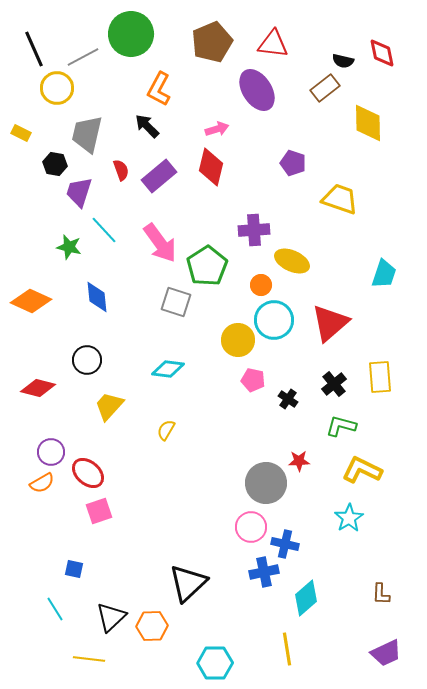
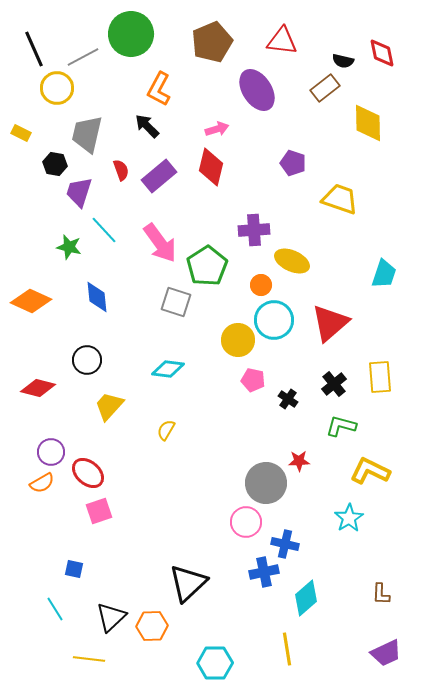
red triangle at (273, 44): moved 9 px right, 3 px up
yellow L-shape at (362, 470): moved 8 px right, 1 px down
pink circle at (251, 527): moved 5 px left, 5 px up
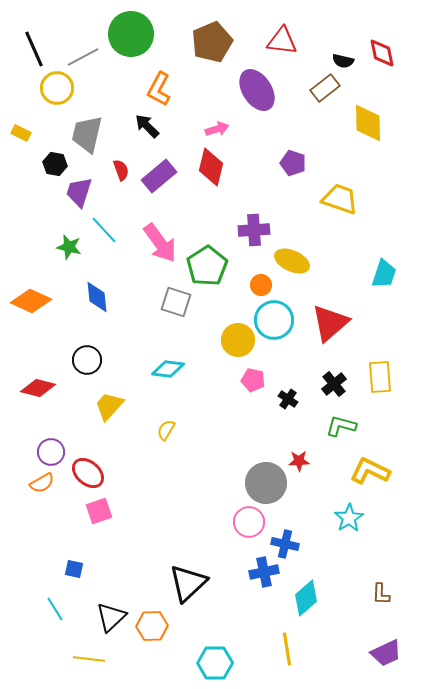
pink circle at (246, 522): moved 3 px right
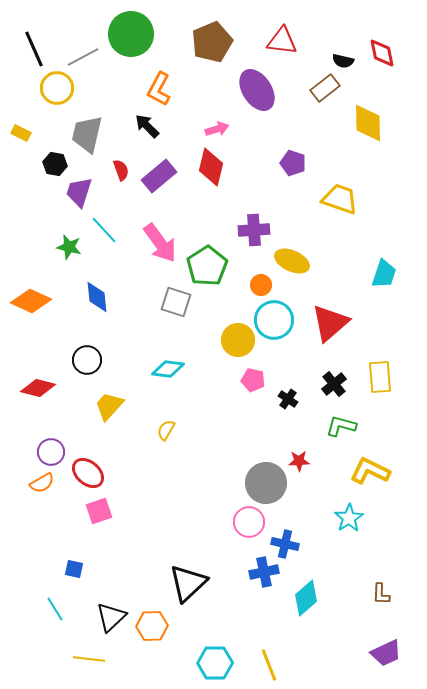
yellow line at (287, 649): moved 18 px left, 16 px down; rotated 12 degrees counterclockwise
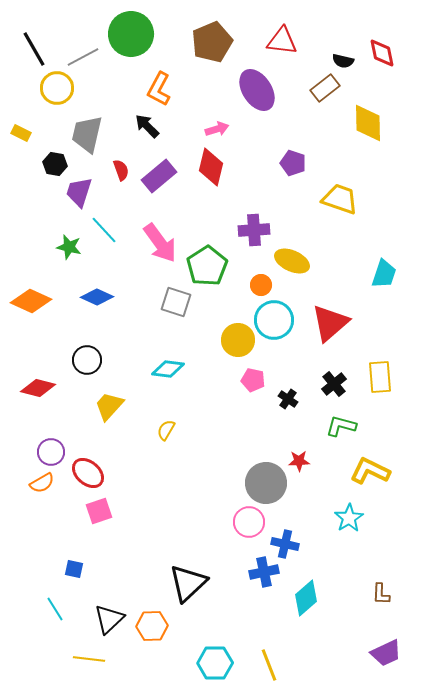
black line at (34, 49): rotated 6 degrees counterclockwise
blue diamond at (97, 297): rotated 60 degrees counterclockwise
black triangle at (111, 617): moved 2 px left, 2 px down
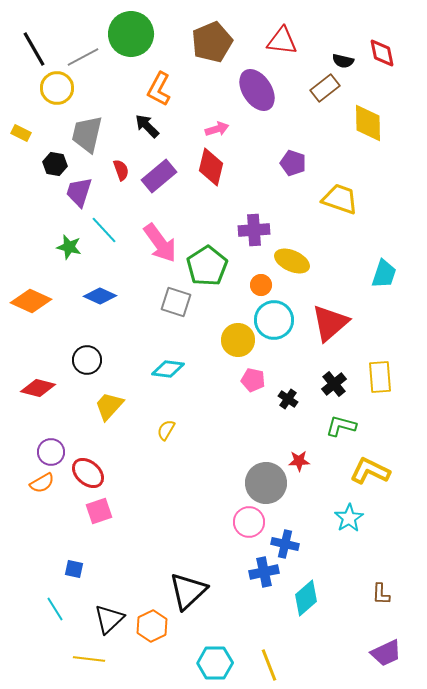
blue diamond at (97, 297): moved 3 px right, 1 px up
black triangle at (188, 583): moved 8 px down
orange hexagon at (152, 626): rotated 24 degrees counterclockwise
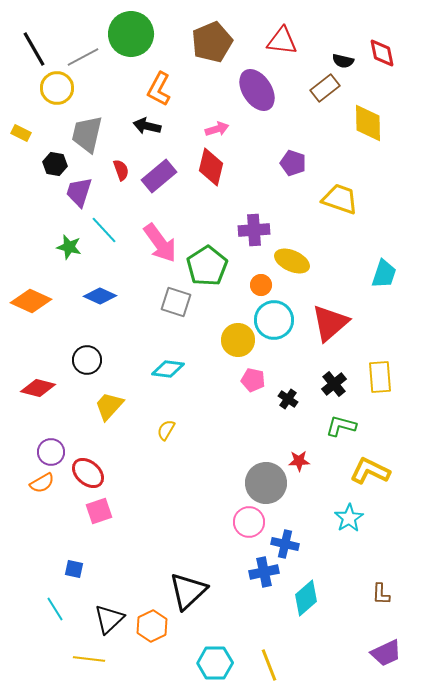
black arrow at (147, 126): rotated 32 degrees counterclockwise
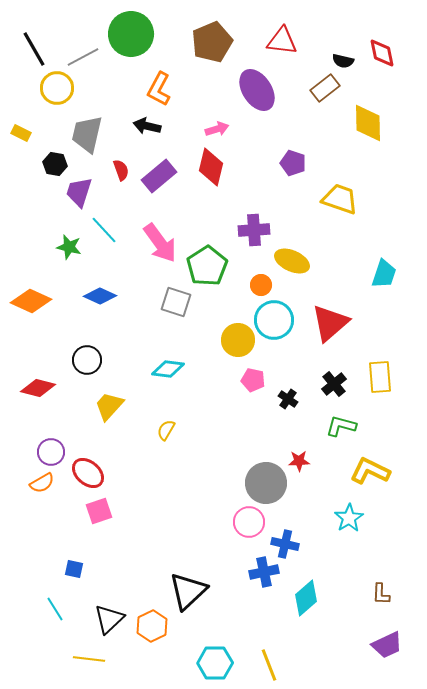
purple trapezoid at (386, 653): moved 1 px right, 8 px up
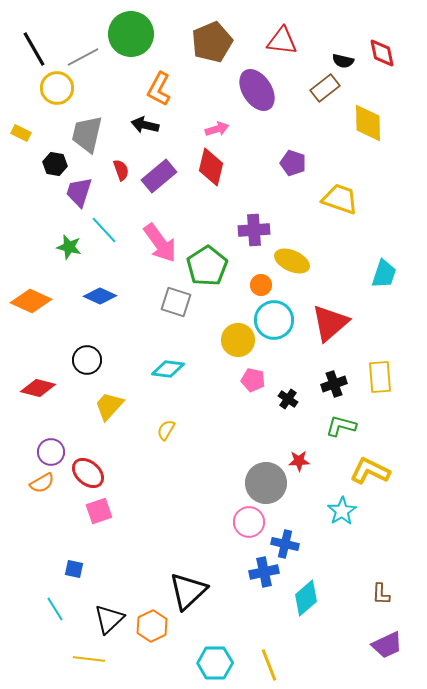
black arrow at (147, 126): moved 2 px left, 1 px up
black cross at (334, 384): rotated 20 degrees clockwise
cyan star at (349, 518): moved 7 px left, 7 px up
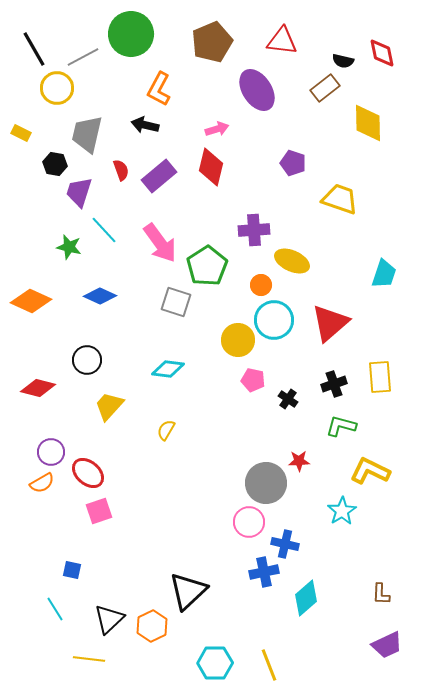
blue square at (74, 569): moved 2 px left, 1 px down
